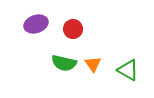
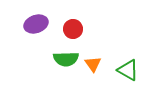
green semicircle: moved 2 px right, 4 px up; rotated 15 degrees counterclockwise
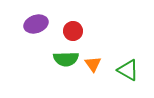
red circle: moved 2 px down
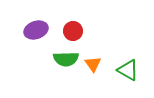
purple ellipse: moved 6 px down
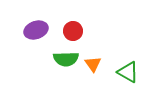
green triangle: moved 2 px down
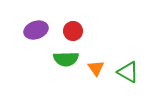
orange triangle: moved 3 px right, 4 px down
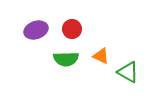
red circle: moved 1 px left, 2 px up
orange triangle: moved 5 px right, 12 px up; rotated 30 degrees counterclockwise
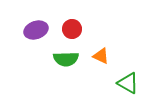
green triangle: moved 11 px down
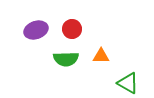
orange triangle: rotated 24 degrees counterclockwise
